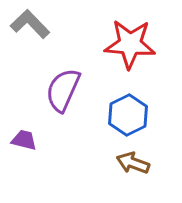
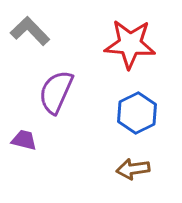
gray L-shape: moved 7 px down
purple semicircle: moved 7 px left, 2 px down
blue hexagon: moved 9 px right, 2 px up
brown arrow: moved 6 px down; rotated 28 degrees counterclockwise
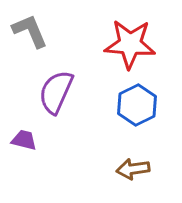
gray L-shape: rotated 21 degrees clockwise
blue hexagon: moved 8 px up
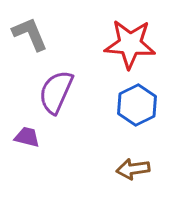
gray L-shape: moved 3 px down
purple trapezoid: moved 3 px right, 3 px up
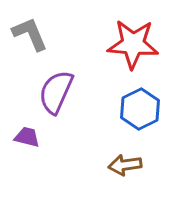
red star: moved 3 px right
blue hexagon: moved 3 px right, 4 px down
brown arrow: moved 8 px left, 4 px up
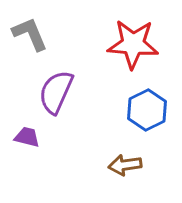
blue hexagon: moved 7 px right, 1 px down
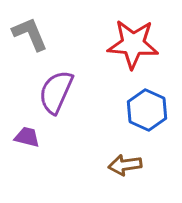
blue hexagon: rotated 9 degrees counterclockwise
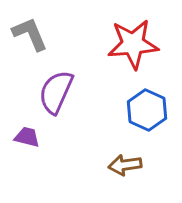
red star: rotated 9 degrees counterclockwise
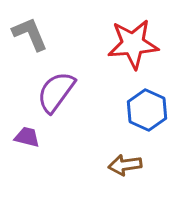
purple semicircle: rotated 12 degrees clockwise
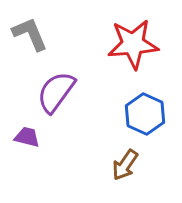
blue hexagon: moved 2 px left, 4 px down
brown arrow: rotated 48 degrees counterclockwise
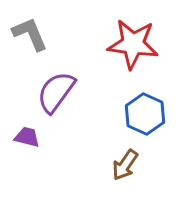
red star: rotated 12 degrees clockwise
